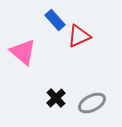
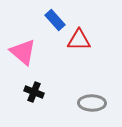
red triangle: moved 4 px down; rotated 25 degrees clockwise
black cross: moved 22 px left, 6 px up; rotated 24 degrees counterclockwise
gray ellipse: rotated 28 degrees clockwise
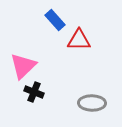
pink triangle: moved 14 px down; rotated 36 degrees clockwise
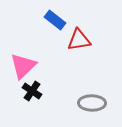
blue rectangle: rotated 10 degrees counterclockwise
red triangle: rotated 10 degrees counterclockwise
black cross: moved 2 px left, 1 px up; rotated 12 degrees clockwise
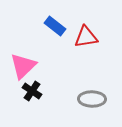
blue rectangle: moved 6 px down
red triangle: moved 7 px right, 3 px up
gray ellipse: moved 4 px up
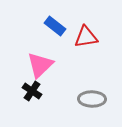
pink triangle: moved 17 px right, 1 px up
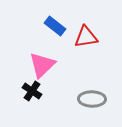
pink triangle: moved 2 px right
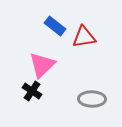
red triangle: moved 2 px left
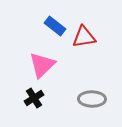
black cross: moved 2 px right, 7 px down; rotated 24 degrees clockwise
